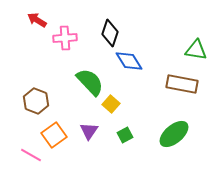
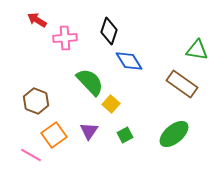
black diamond: moved 1 px left, 2 px up
green triangle: moved 1 px right
brown rectangle: rotated 24 degrees clockwise
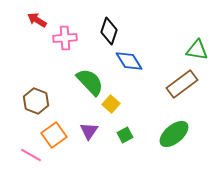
brown rectangle: rotated 72 degrees counterclockwise
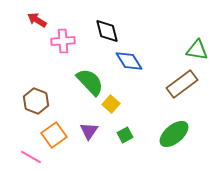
black diamond: moved 2 px left; rotated 32 degrees counterclockwise
pink cross: moved 2 px left, 3 px down
pink line: moved 2 px down
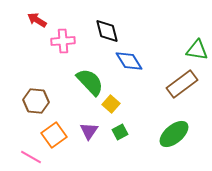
brown hexagon: rotated 15 degrees counterclockwise
green square: moved 5 px left, 3 px up
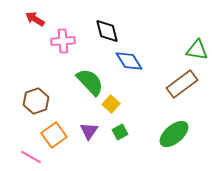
red arrow: moved 2 px left, 1 px up
brown hexagon: rotated 25 degrees counterclockwise
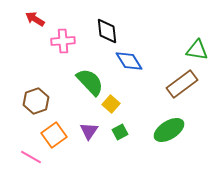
black diamond: rotated 8 degrees clockwise
green ellipse: moved 5 px left, 4 px up; rotated 8 degrees clockwise
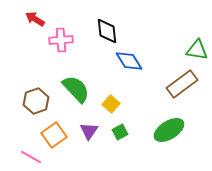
pink cross: moved 2 px left, 1 px up
green semicircle: moved 14 px left, 7 px down
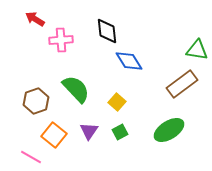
yellow square: moved 6 px right, 2 px up
orange square: rotated 15 degrees counterclockwise
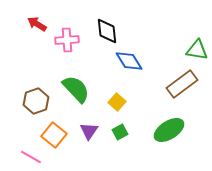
red arrow: moved 2 px right, 5 px down
pink cross: moved 6 px right
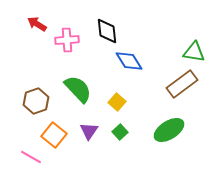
green triangle: moved 3 px left, 2 px down
green semicircle: moved 2 px right
green square: rotated 14 degrees counterclockwise
